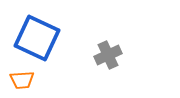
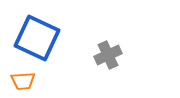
orange trapezoid: moved 1 px right, 1 px down
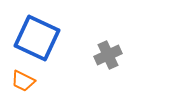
orange trapezoid: rotated 30 degrees clockwise
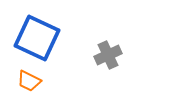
orange trapezoid: moved 6 px right
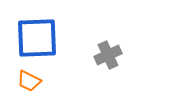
blue square: rotated 27 degrees counterclockwise
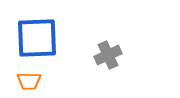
orange trapezoid: rotated 25 degrees counterclockwise
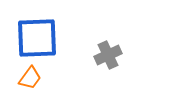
orange trapezoid: moved 1 px right, 3 px up; rotated 55 degrees counterclockwise
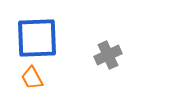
orange trapezoid: moved 2 px right; rotated 115 degrees clockwise
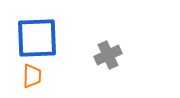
orange trapezoid: moved 2 px up; rotated 150 degrees counterclockwise
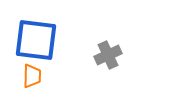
blue square: moved 1 px left, 2 px down; rotated 9 degrees clockwise
